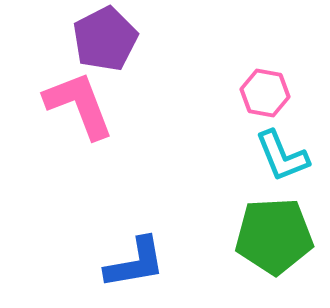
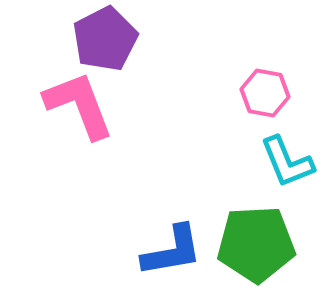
cyan L-shape: moved 5 px right, 6 px down
green pentagon: moved 18 px left, 8 px down
blue L-shape: moved 37 px right, 12 px up
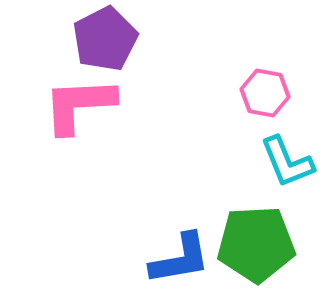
pink L-shape: rotated 72 degrees counterclockwise
blue L-shape: moved 8 px right, 8 px down
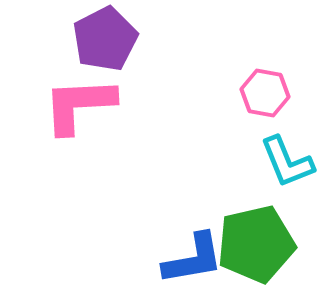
green pentagon: rotated 10 degrees counterclockwise
blue L-shape: moved 13 px right
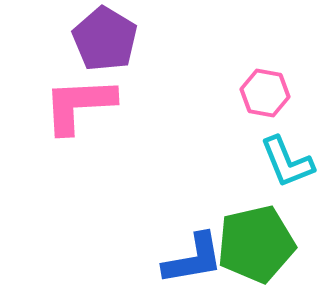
purple pentagon: rotated 14 degrees counterclockwise
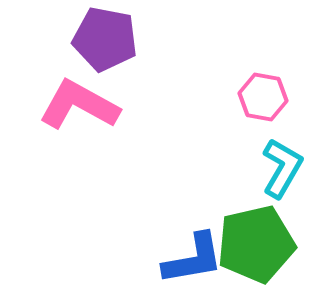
purple pentagon: rotated 20 degrees counterclockwise
pink hexagon: moved 2 px left, 4 px down
pink L-shape: rotated 32 degrees clockwise
cyan L-shape: moved 5 px left, 6 px down; rotated 128 degrees counterclockwise
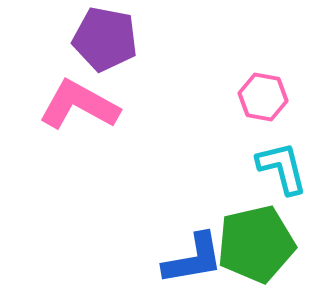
cyan L-shape: rotated 44 degrees counterclockwise
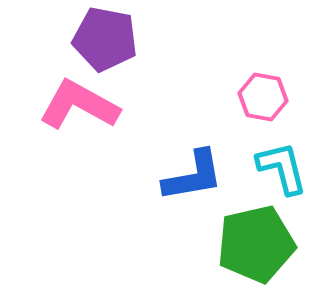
blue L-shape: moved 83 px up
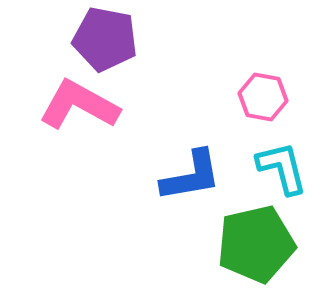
blue L-shape: moved 2 px left
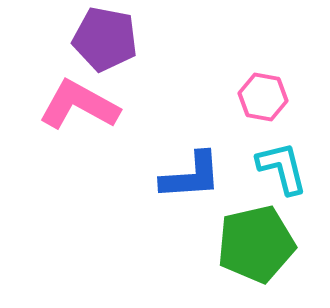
blue L-shape: rotated 6 degrees clockwise
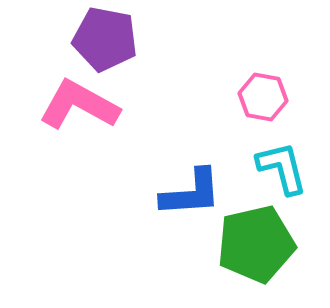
blue L-shape: moved 17 px down
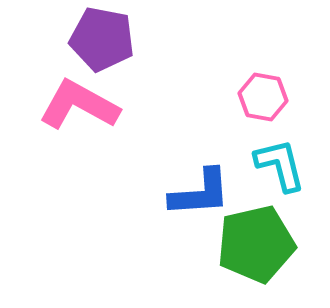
purple pentagon: moved 3 px left
cyan L-shape: moved 2 px left, 3 px up
blue L-shape: moved 9 px right
